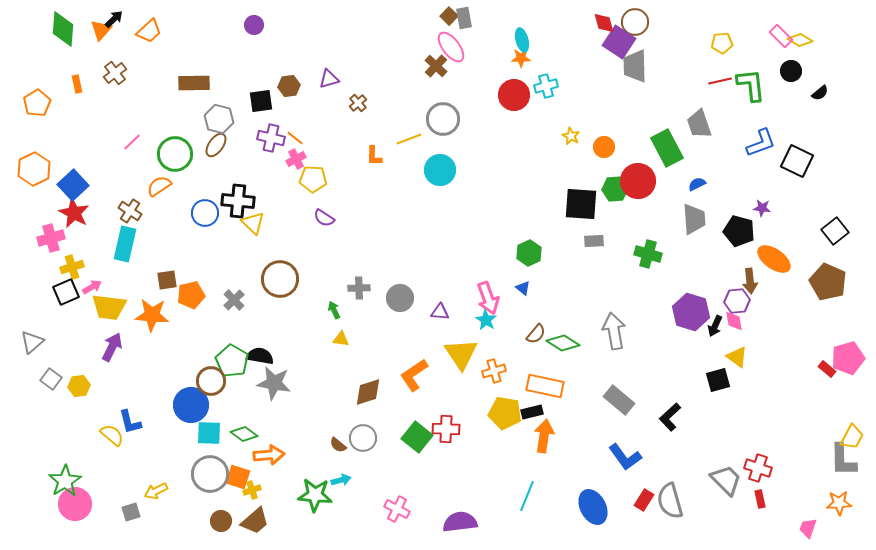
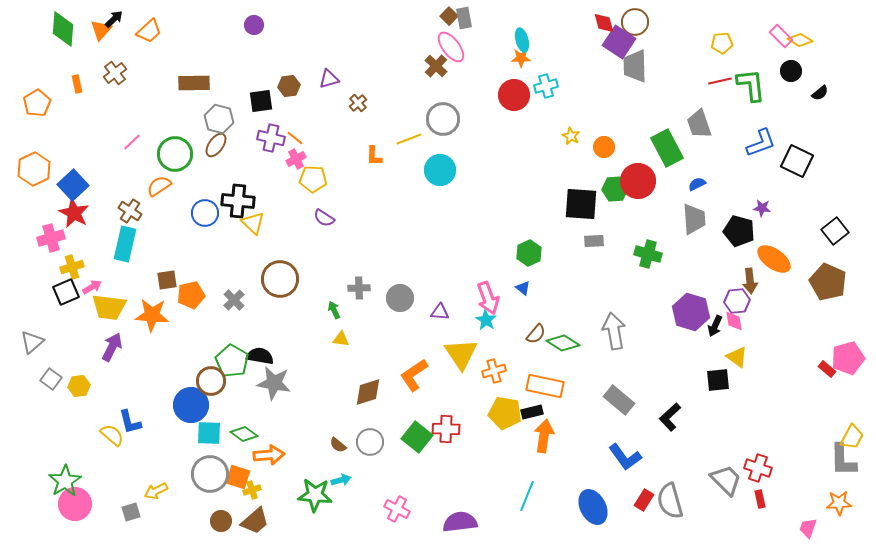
black square at (718, 380): rotated 10 degrees clockwise
gray circle at (363, 438): moved 7 px right, 4 px down
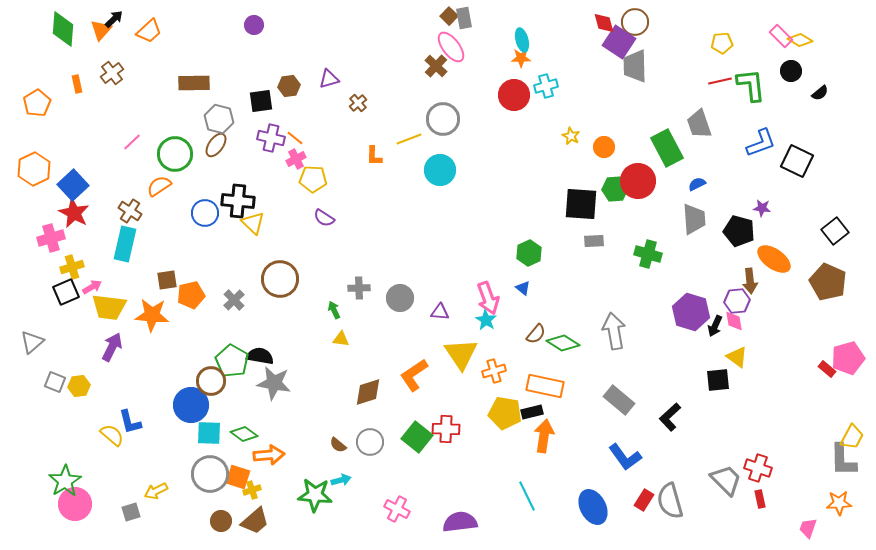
brown cross at (115, 73): moved 3 px left
gray square at (51, 379): moved 4 px right, 3 px down; rotated 15 degrees counterclockwise
cyan line at (527, 496): rotated 48 degrees counterclockwise
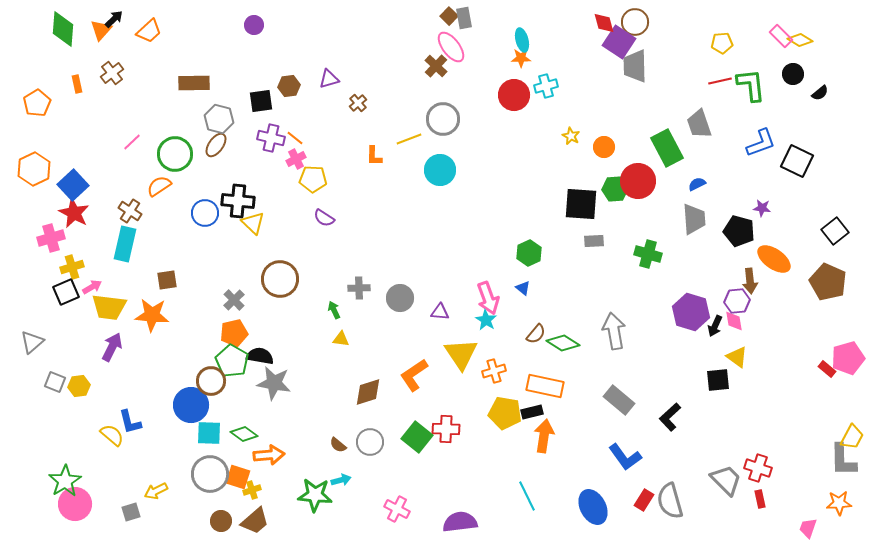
black circle at (791, 71): moved 2 px right, 3 px down
orange pentagon at (191, 295): moved 43 px right, 38 px down
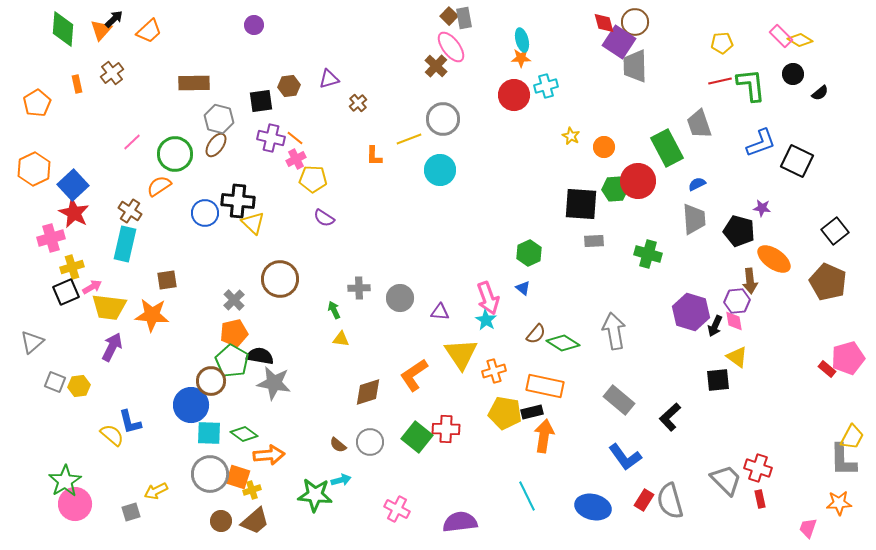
blue ellipse at (593, 507): rotated 48 degrees counterclockwise
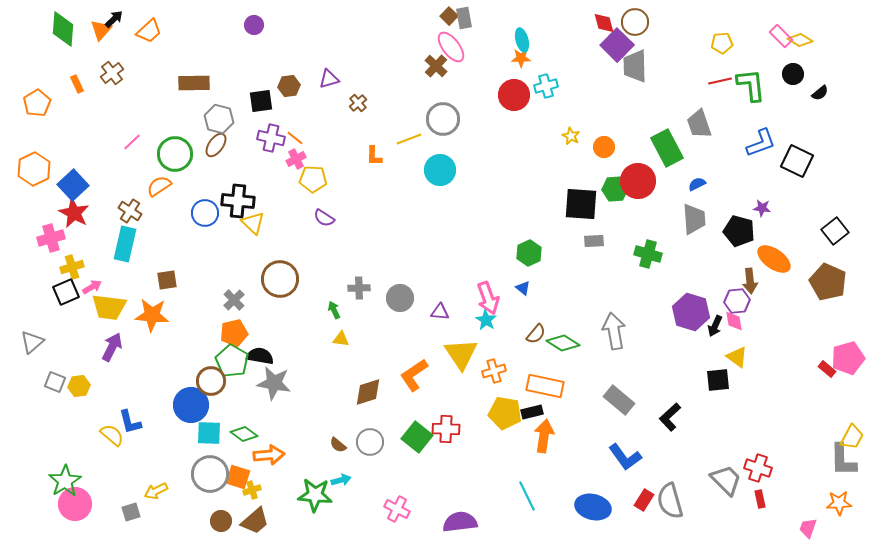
purple square at (619, 42): moved 2 px left, 3 px down; rotated 12 degrees clockwise
orange rectangle at (77, 84): rotated 12 degrees counterclockwise
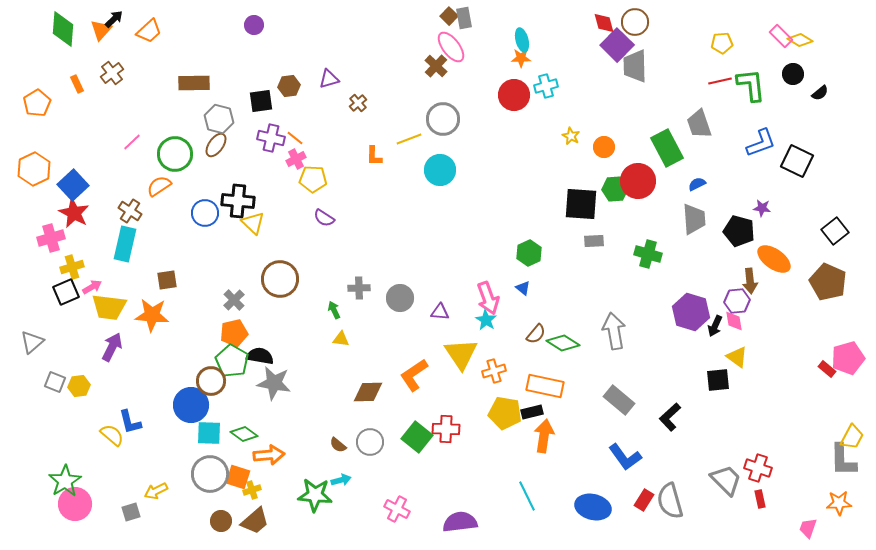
brown diamond at (368, 392): rotated 16 degrees clockwise
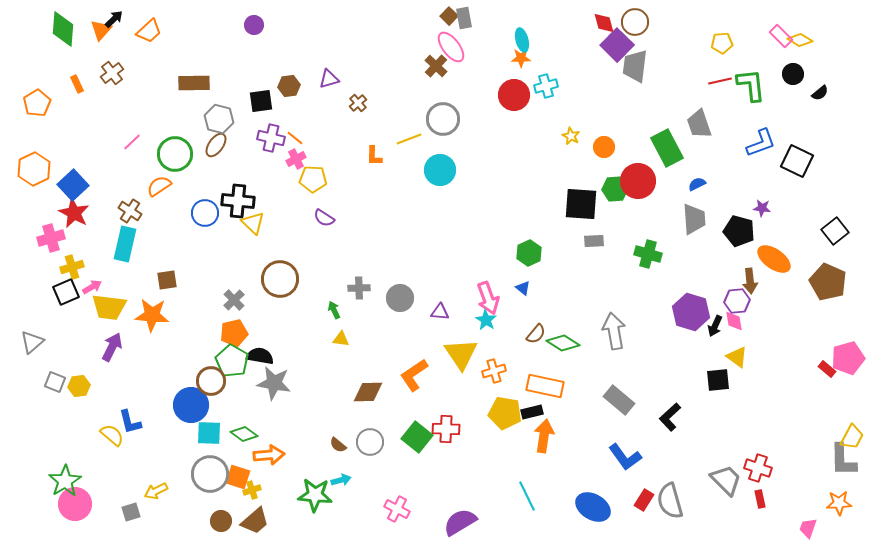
gray trapezoid at (635, 66): rotated 8 degrees clockwise
blue ellipse at (593, 507): rotated 16 degrees clockwise
purple semicircle at (460, 522): rotated 24 degrees counterclockwise
